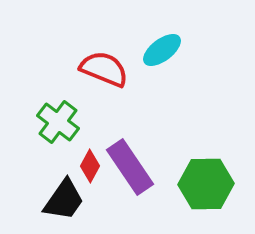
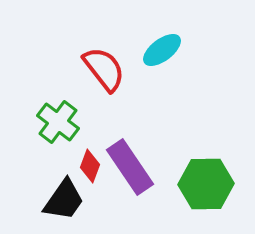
red semicircle: rotated 30 degrees clockwise
red diamond: rotated 8 degrees counterclockwise
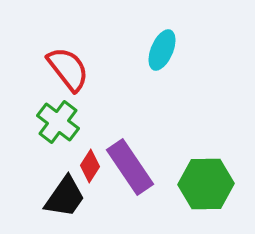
cyan ellipse: rotated 30 degrees counterclockwise
red semicircle: moved 36 px left
red diamond: rotated 12 degrees clockwise
black trapezoid: moved 1 px right, 3 px up
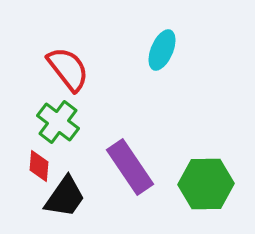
red diamond: moved 51 px left; rotated 28 degrees counterclockwise
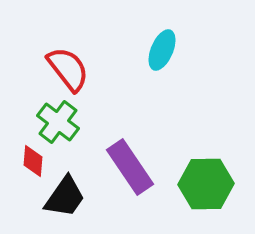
red diamond: moved 6 px left, 5 px up
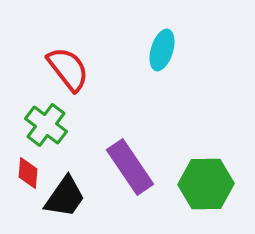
cyan ellipse: rotated 6 degrees counterclockwise
green cross: moved 12 px left, 3 px down
red diamond: moved 5 px left, 12 px down
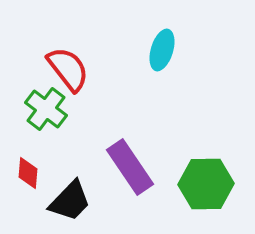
green cross: moved 16 px up
black trapezoid: moved 5 px right, 4 px down; rotated 9 degrees clockwise
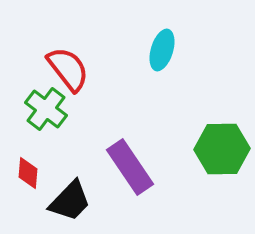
green hexagon: moved 16 px right, 35 px up
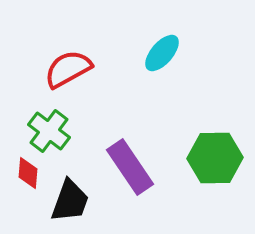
cyan ellipse: moved 3 px down; rotated 24 degrees clockwise
red semicircle: rotated 81 degrees counterclockwise
green cross: moved 3 px right, 22 px down
green hexagon: moved 7 px left, 9 px down
black trapezoid: rotated 24 degrees counterclockwise
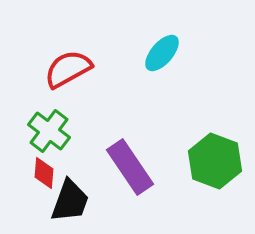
green hexagon: moved 3 px down; rotated 22 degrees clockwise
red diamond: moved 16 px right
